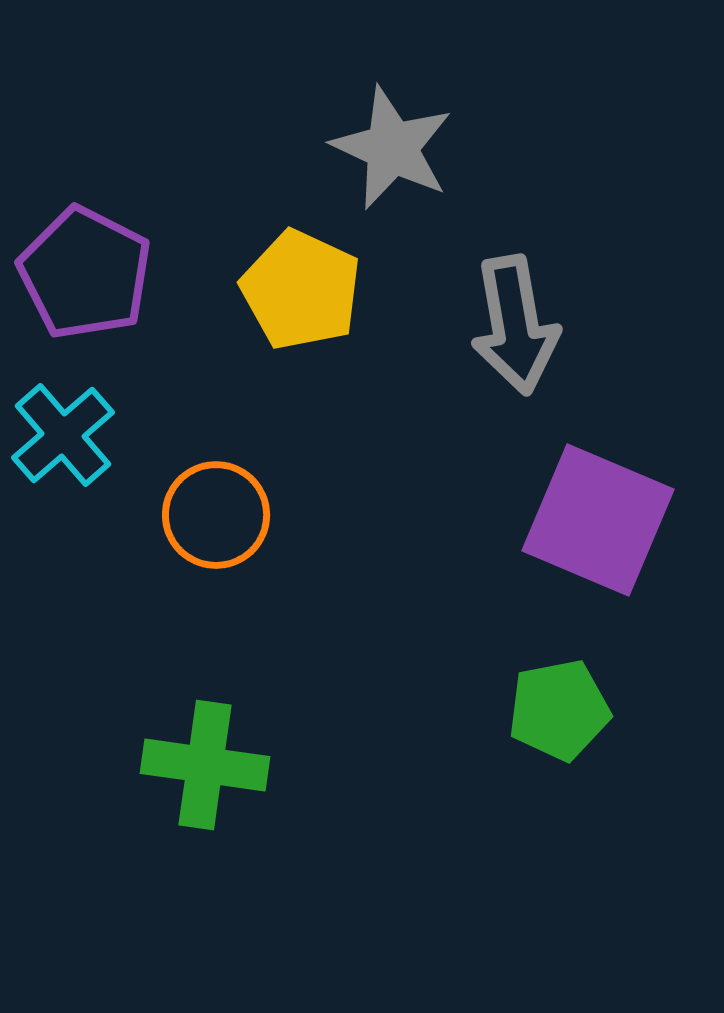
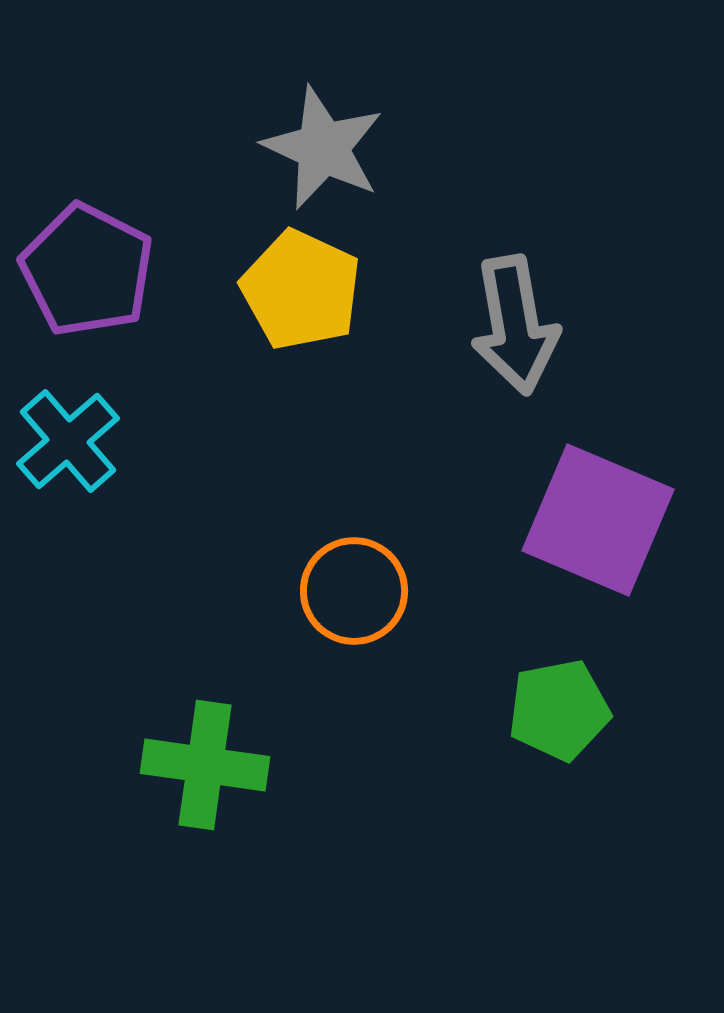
gray star: moved 69 px left
purple pentagon: moved 2 px right, 3 px up
cyan cross: moved 5 px right, 6 px down
orange circle: moved 138 px right, 76 px down
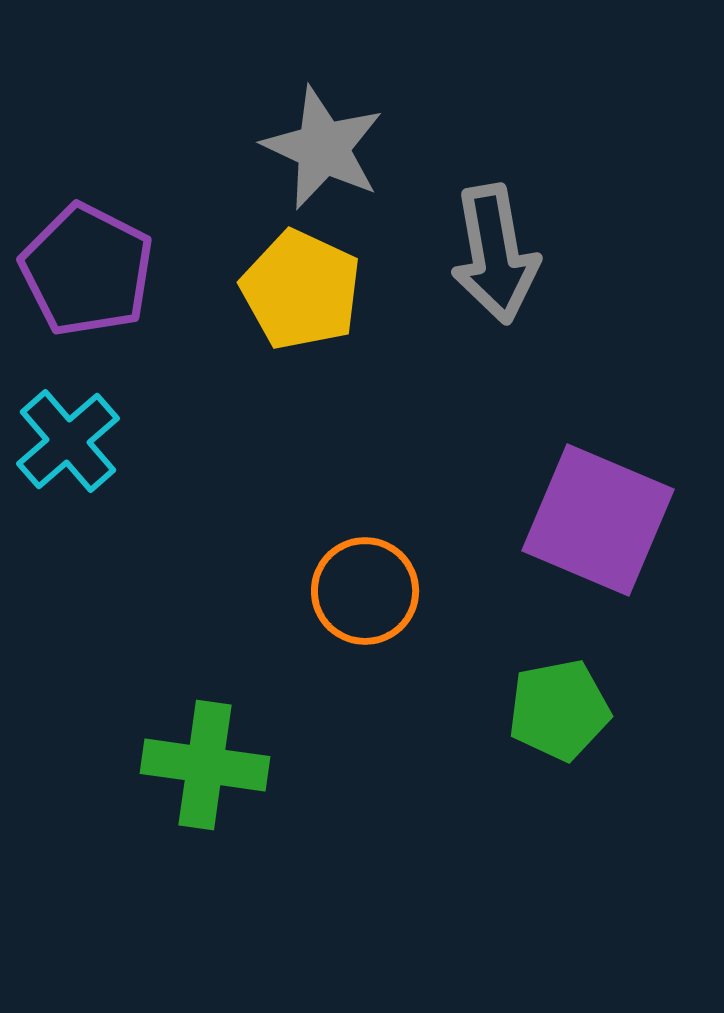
gray arrow: moved 20 px left, 71 px up
orange circle: moved 11 px right
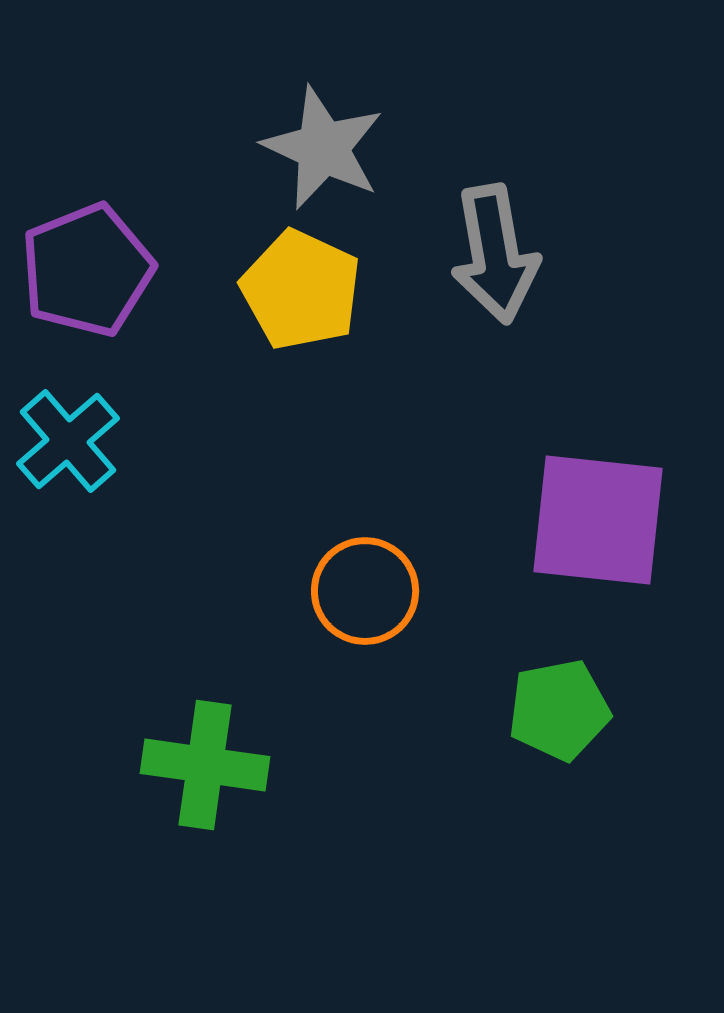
purple pentagon: rotated 23 degrees clockwise
purple square: rotated 17 degrees counterclockwise
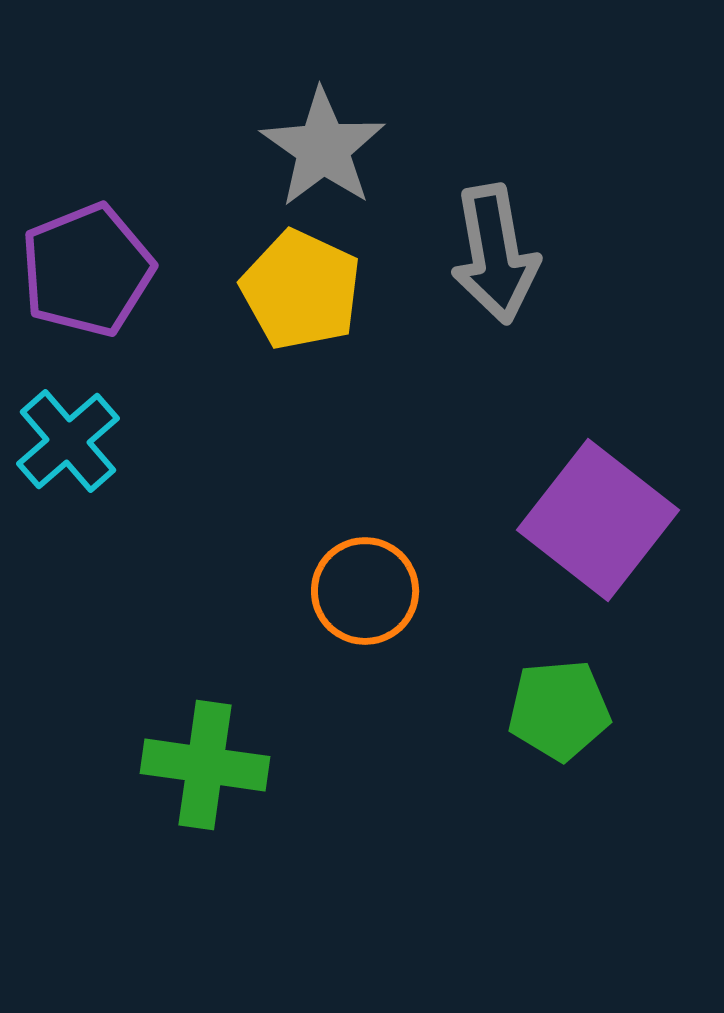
gray star: rotated 10 degrees clockwise
purple square: rotated 32 degrees clockwise
green pentagon: rotated 6 degrees clockwise
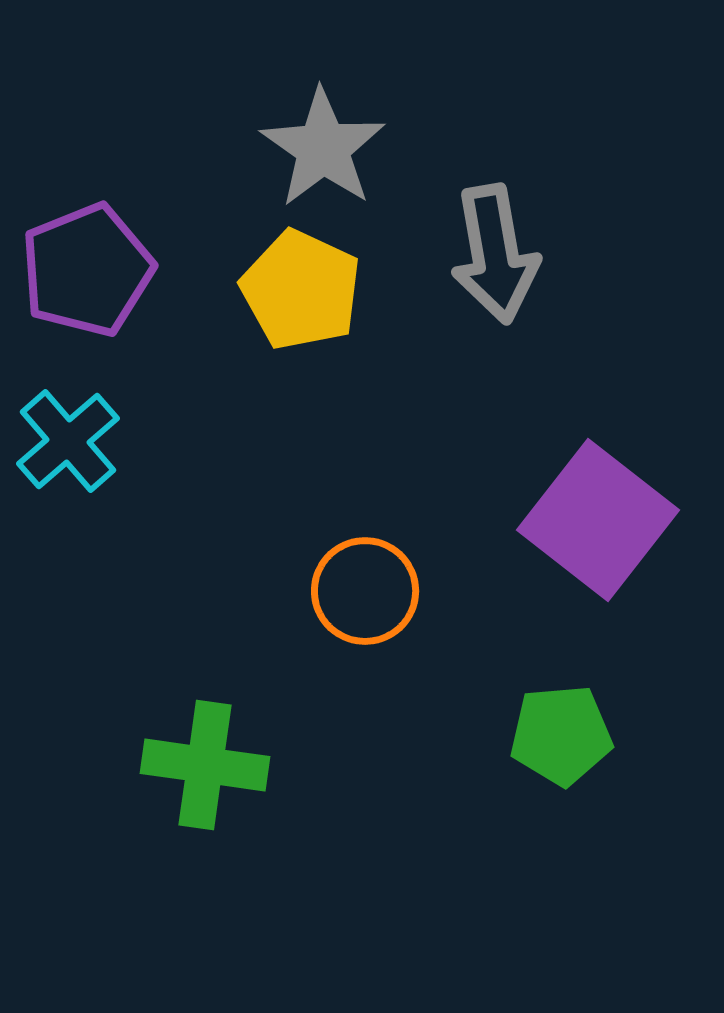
green pentagon: moved 2 px right, 25 px down
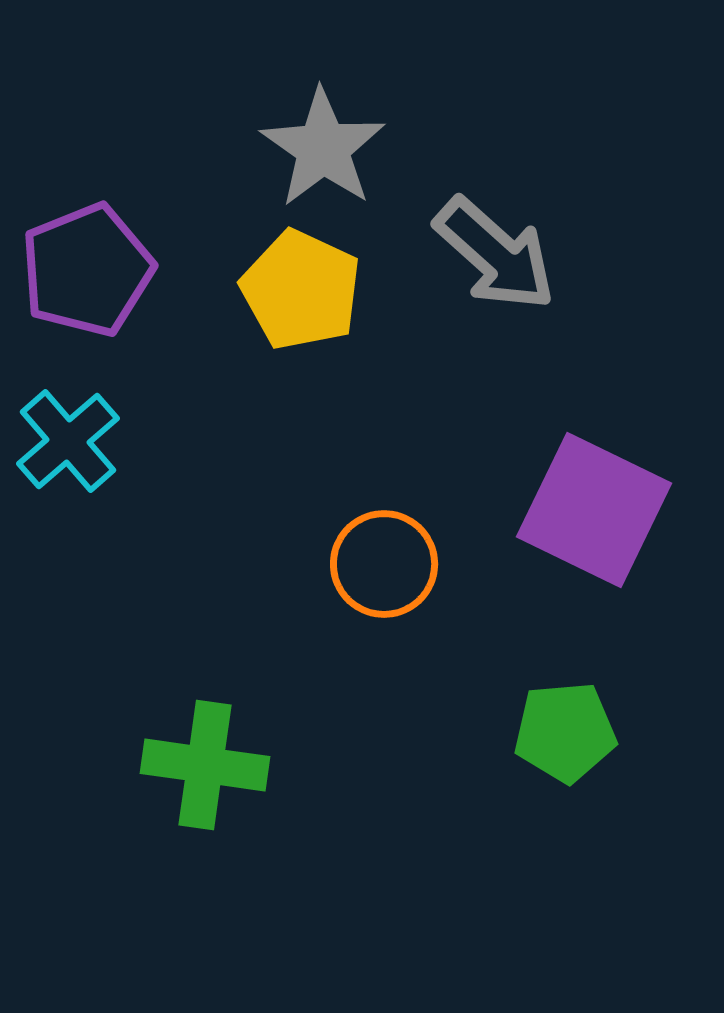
gray arrow: rotated 38 degrees counterclockwise
purple square: moved 4 px left, 10 px up; rotated 12 degrees counterclockwise
orange circle: moved 19 px right, 27 px up
green pentagon: moved 4 px right, 3 px up
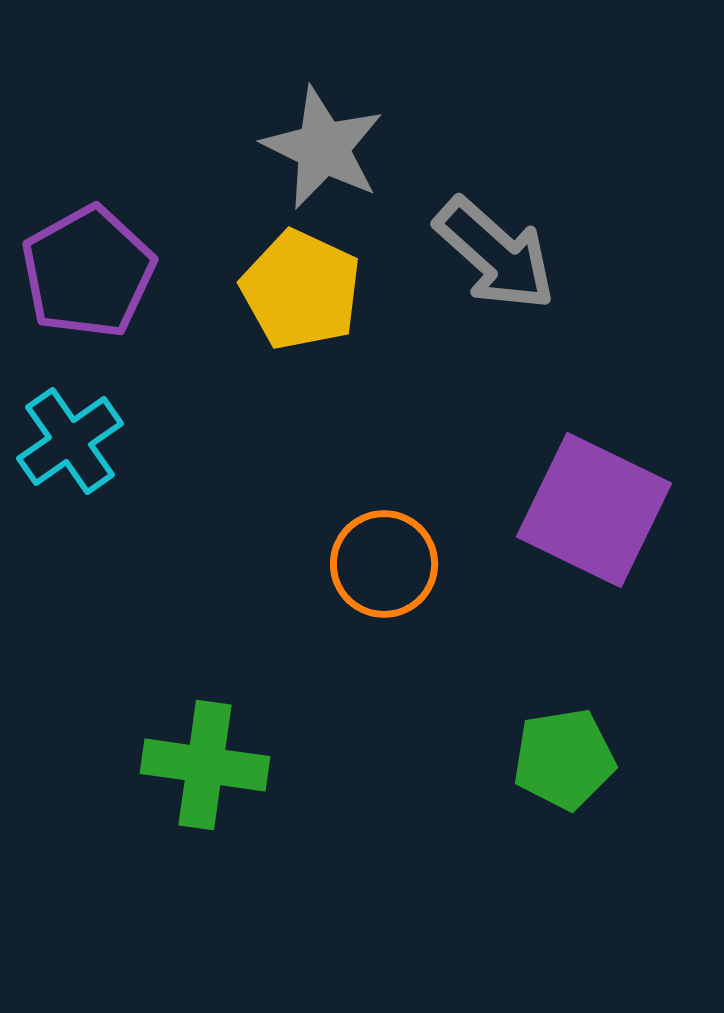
gray star: rotated 9 degrees counterclockwise
purple pentagon: moved 1 px right, 2 px down; rotated 7 degrees counterclockwise
cyan cross: moved 2 px right; rotated 6 degrees clockwise
green pentagon: moved 1 px left, 27 px down; rotated 4 degrees counterclockwise
